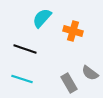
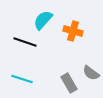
cyan semicircle: moved 1 px right, 2 px down
black line: moved 7 px up
gray semicircle: moved 1 px right
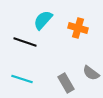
orange cross: moved 5 px right, 3 px up
gray rectangle: moved 3 px left
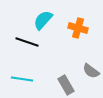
black line: moved 2 px right
gray semicircle: moved 2 px up
cyan line: rotated 10 degrees counterclockwise
gray rectangle: moved 2 px down
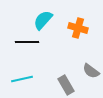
black line: rotated 20 degrees counterclockwise
cyan line: rotated 20 degrees counterclockwise
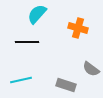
cyan semicircle: moved 6 px left, 6 px up
gray semicircle: moved 2 px up
cyan line: moved 1 px left, 1 px down
gray rectangle: rotated 42 degrees counterclockwise
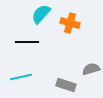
cyan semicircle: moved 4 px right
orange cross: moved 8 px left, 5 px up
gray semicircle: rotated 126 degrees clockwise
cyan line: moved 3 px up
